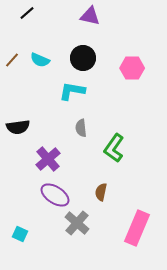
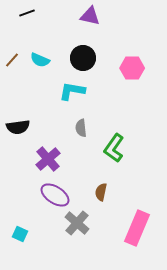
black line: rotated 21 degrees clockwise
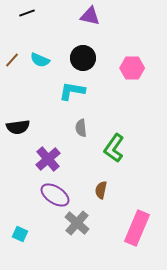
brown semicircle: moved 2 px up
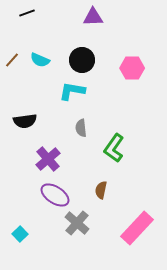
purple triangle: moved 3 px right, 1 px down; rotated 15 degrees counterclockwise
black circle: moved 1 px left, 2 px down
black semicircle: moved 7 px right, 6 px up
pink rectangle: rotated 20 degrees clockwise
cyan square: rotated 21 degrees clockwise
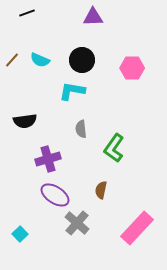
gray semicircle: moved 1 px down
purple cross: rotated 25 degrees clockwise
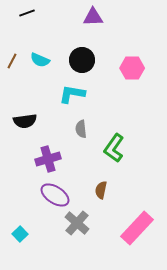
brown line: moved 1 px down; rotated 14 degrees counterclockwise
cyan L-shape: moved 3 px down
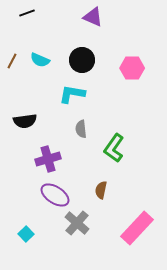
purple triangle: rotated 25 degrees clockwise
cyan square: moved 6 px right
